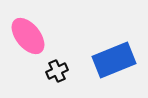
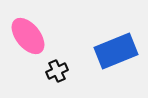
blue rectangle: moved 2 px right, 9 px up
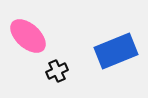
pink ellipse: rotated 9 degrees counterclockwise
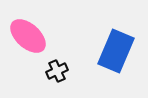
blue rectangle: rotated 45 degrees counterclockwise
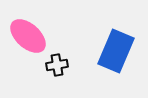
black cross: moved 6 px up; rotated 15 degrees clockwise
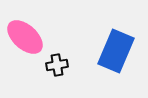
pink ellipse: moved 3 px left, 1 px down
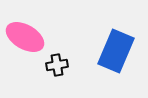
pink ellipse: rotated 12 degrees counterclockwise
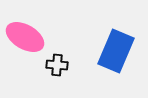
black cross: rotated 15 degrees clockwise
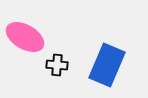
blue rectangle: moved 9 px left, 14 px down
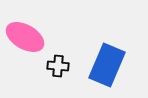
black cross: moved 1 px right, 1 px down
